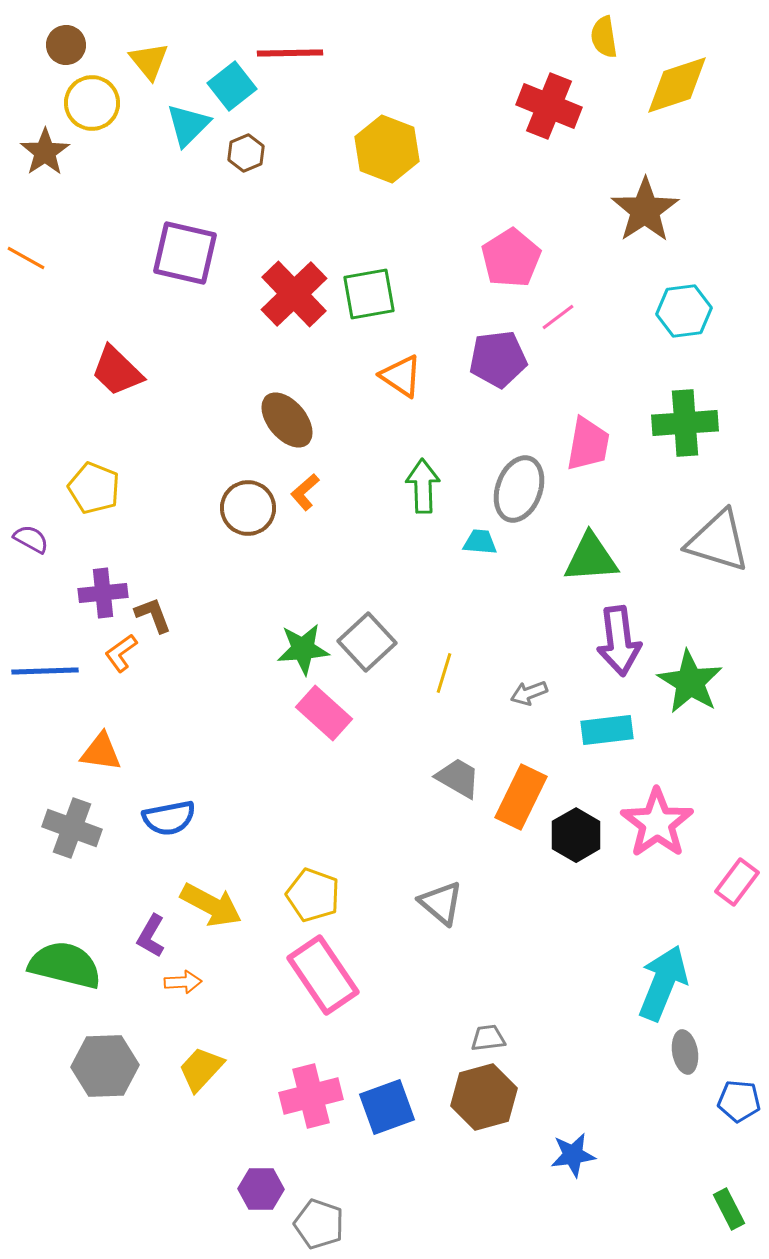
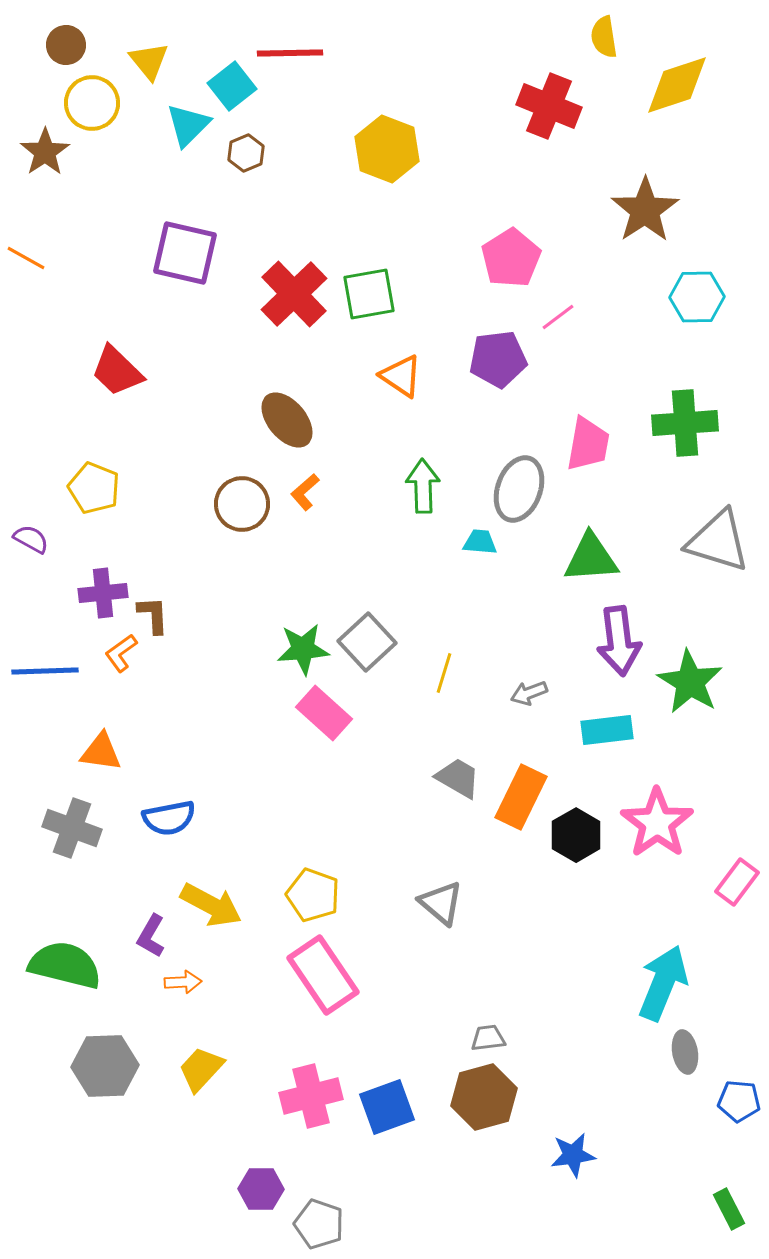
cyan hexagon at (684, 311): moved 13 px right, 14 px up; rotated 6 degrees clockwise
brown circle at (248, 508): moved 6 px left, 4 px up
brown L-shape at (153, 615): rotated 18 degrees clockwise
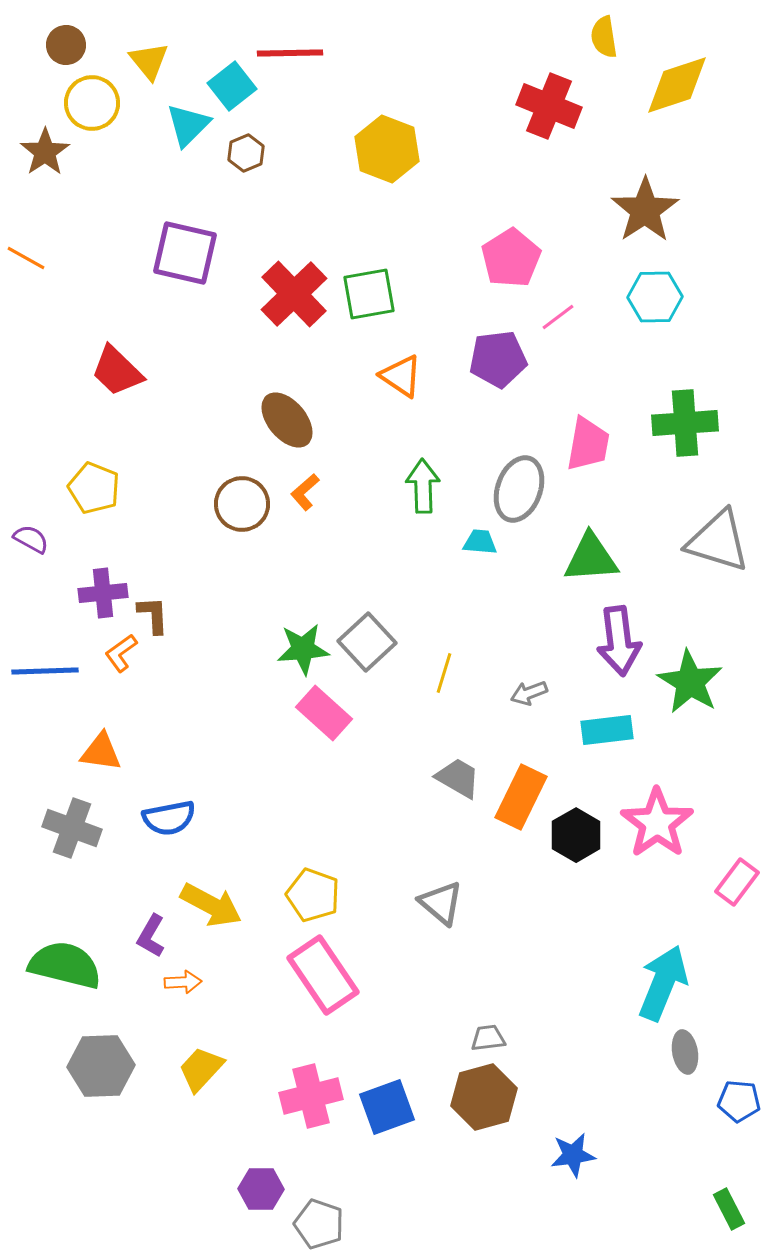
cyan hexagon at (697, 297): moved 42 px left
gray hexagon at (105, 1066): moved 4 px left
